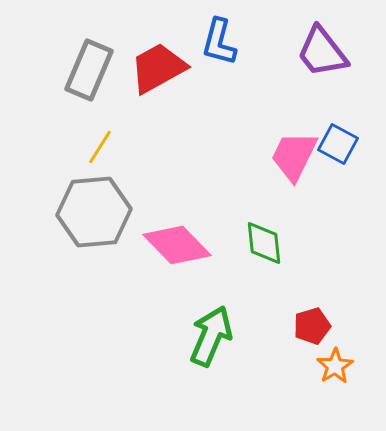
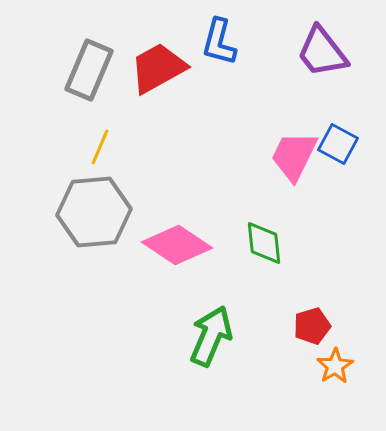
yellow line: rotated 9 degrees counterclockwise
pink diamond: rotated 12 degrees counterclockwise
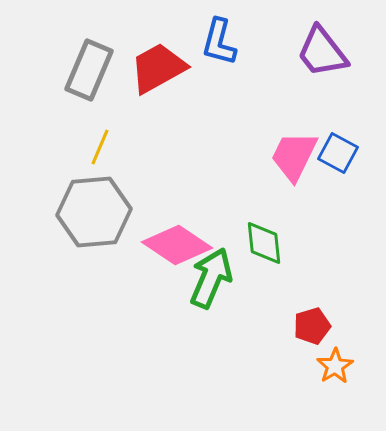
blue square: moved 9 px down
green arrow: moved 58 px up
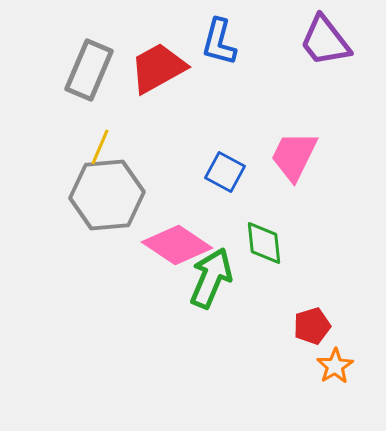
purple trapezoid: moved 3 px right, 11 px up
blue square: moved 113 px left, 19 px down
gray hexagon: moved 13 px right, 17 px up
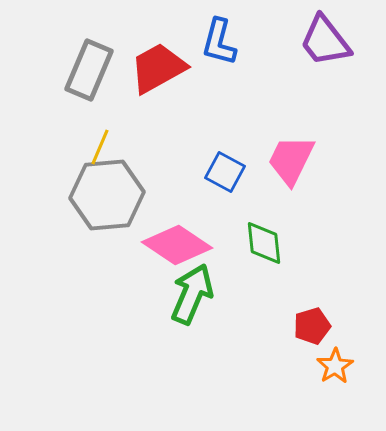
pink trapezoid: moved 3 px left, 4 px down
green arrow: moved 19 px left, 16 px down
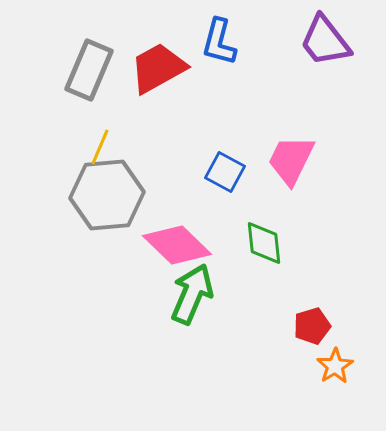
pink diamond: rotated 10 degrees clockwise
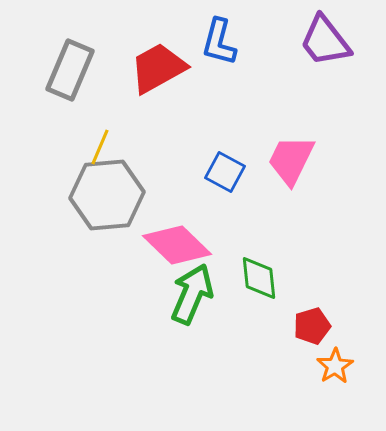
gray rectangle: moved 19 px left
green diamond: moved 5 px left, 35 px down
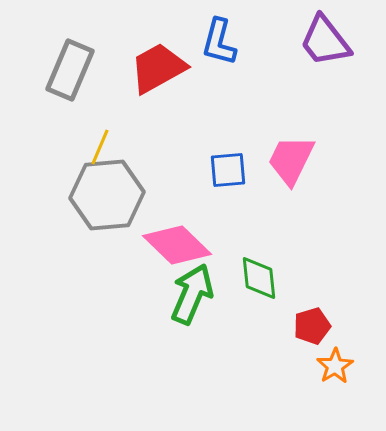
blue square: moved 3 px right, 2 px up; rotated 33 degrees counterclockwise
